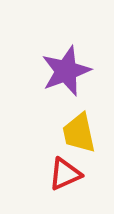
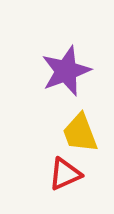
yellow trapezoid: moved 1 px right; rotated 9 degrees counterclockwise
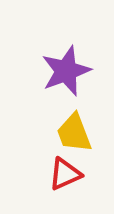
yellow trapezoid: moved 6 px left
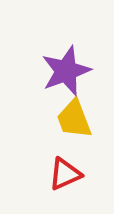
yellow trapezoid: moved 14 px up
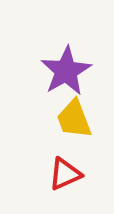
purple star: rotated 9 degrees counterclockwise
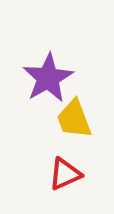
purple star: moved 18 px left, 7 px down
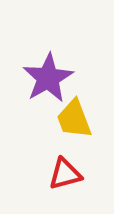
red triangle: rotated 9 degrees clockwise
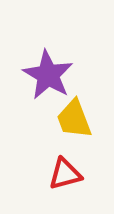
purple star: moved 3 px up; rotated 12 degrees counterclockwise
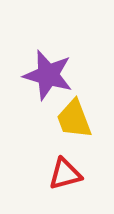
purple star: rotated 15 degrees counterclockwise
